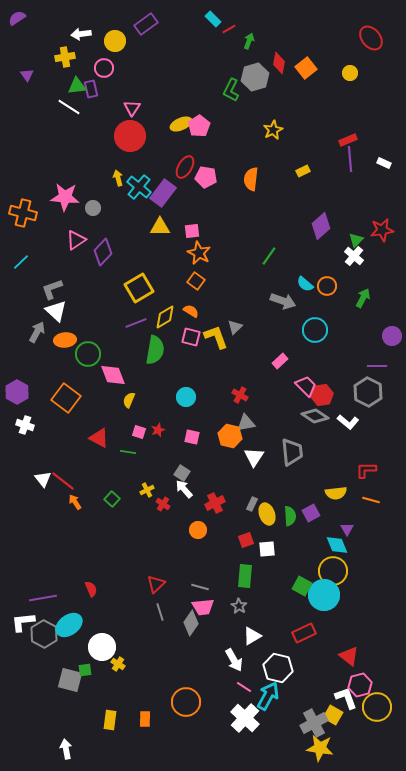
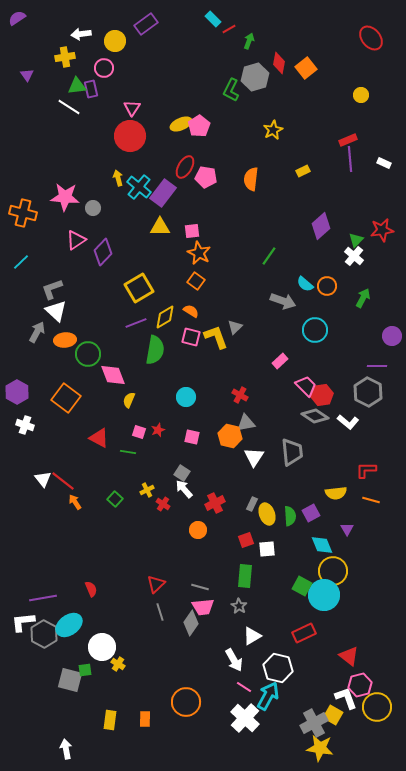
yellow circle at (350, 73): moved 11 px right, 22 px down
green square at (112, 499): moved 3 px right
cyan diamond at (337, 545): moved 15 px left
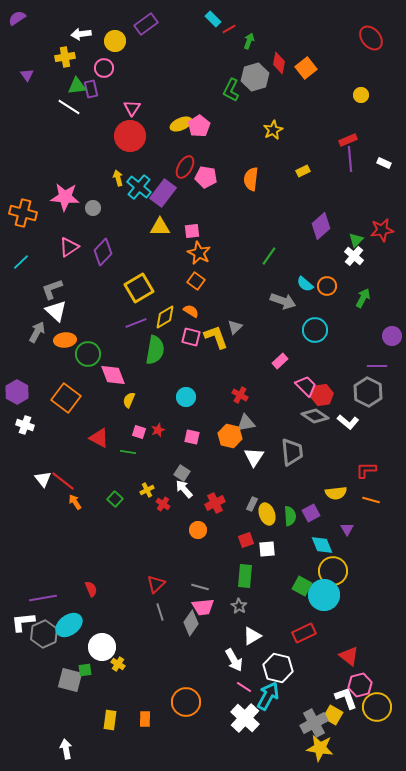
pink triangle at (76, 240): moved 7 px left, 7 px down
gray hexagon at (44, 634): rotated 8 degrees clockwise
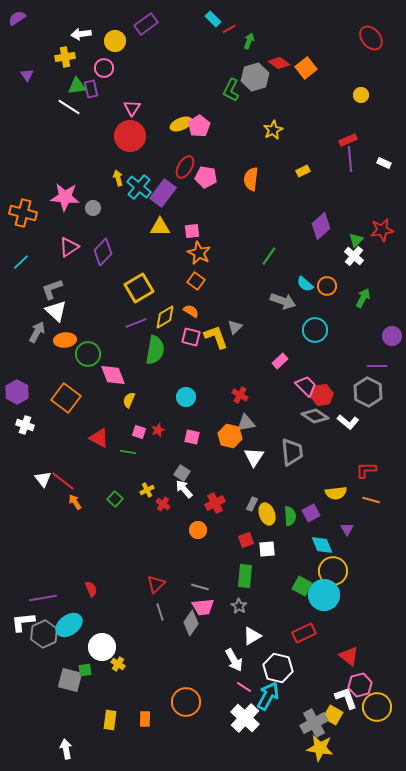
red diamond at (279, 63): rotated 65 degrees counterclockwise
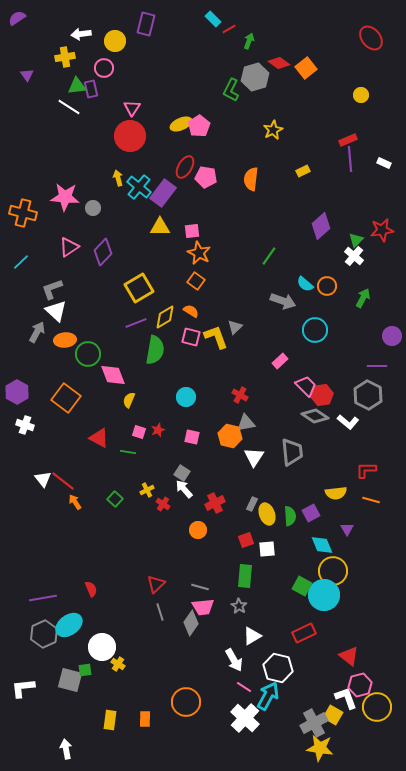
purple rectangle at (146, 24): rotated 40 degrees counterclockwise
gray hexagon at (368, 392): moved 3 px down
white L-shape at (23, 622): moved 66 px down
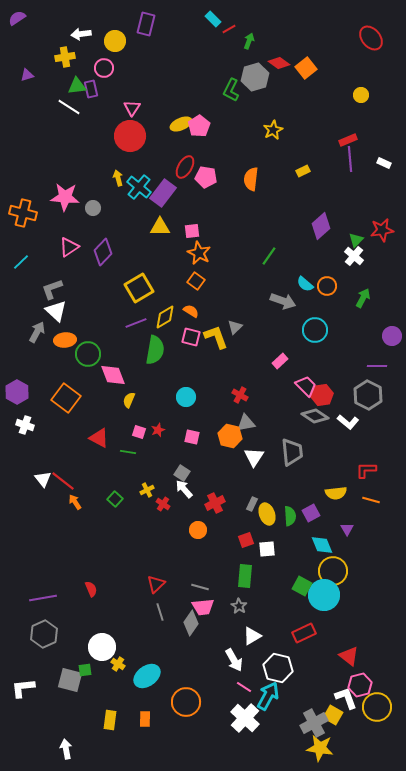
purple triangle at (27, 75): rotated 48 degrees clockwise
cyan ellipse at (69, 625): moved 78 px right, 51 px down
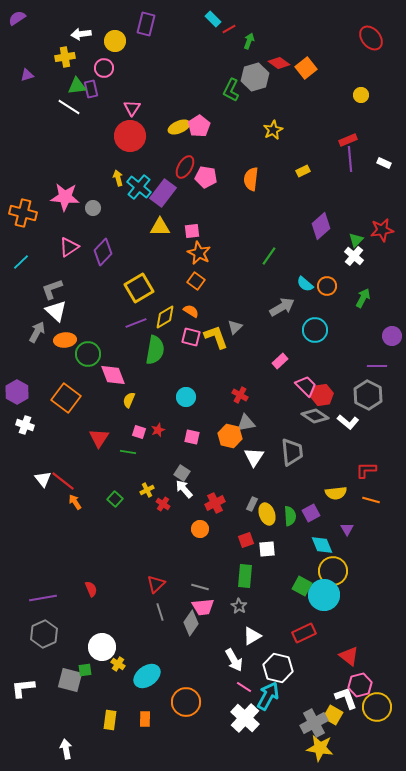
yellow ellipse at (181, 124): moved 2 px left, 3 px down
gray arrow at (283, 301): moved 1 px left, 6 px down; rotated 50 degrees counterclockwise
red triangle at (99, 438): rotated 35 degrees clockwise
orange circle at (198, 530): moved 2 px right, 1 px up
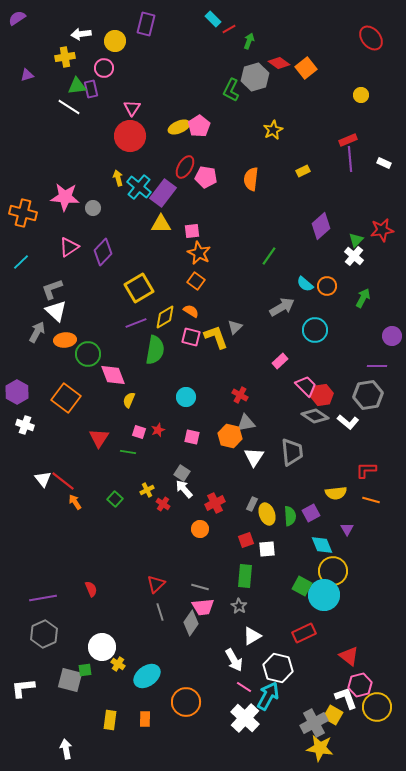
yellow triangle at (160, 227): moved 1 px right, 3 px up
gray hexagon at (368, 395): rotated 24 degrees clockwise
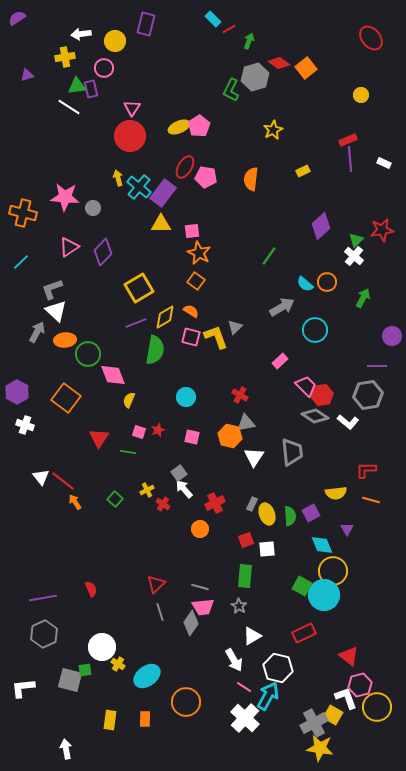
orange circle at (327, 286): moved 4 px up
gray square at (182, 473): moved 3 px left; rotated 21 degrees clockwise
white triangle at (43, 479): moved 2 px left, 2 px up
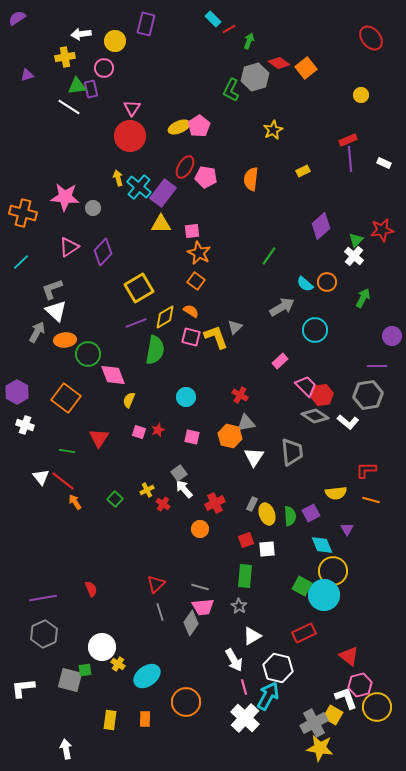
green line at (128, 452): moved 61 px left, 1 px up
pink line at (244, 687): rotated 42 degrees clockwise
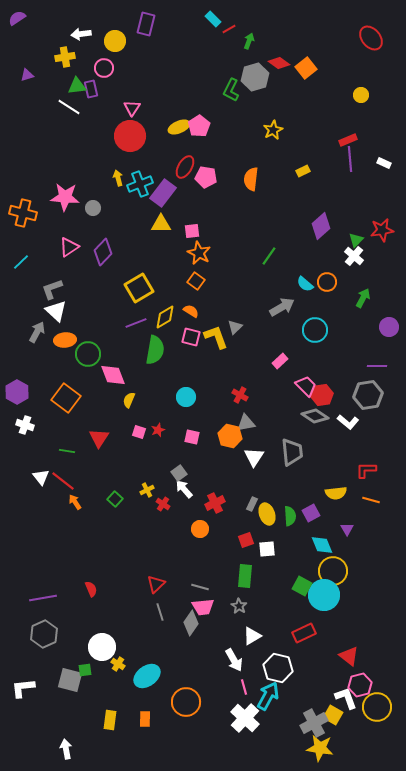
cyan cross at (139, 187): moved 1 px right, 3 px up; rotated 30 degrees clockwise
purple circle at (392, 336): moved 3 px left, 9 px up
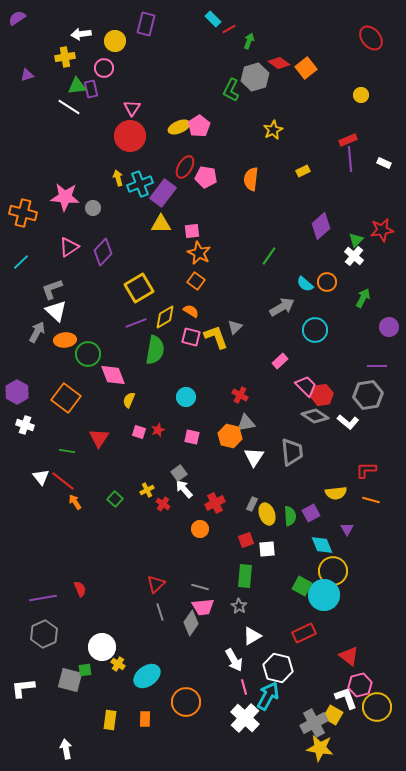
red semicircle at (91, 589): moved 11 px left
